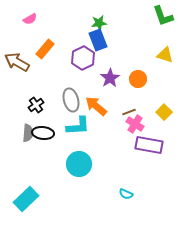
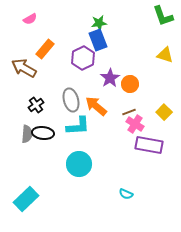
brown arrow: moved 7 px right, 6 px down
orange circle: moved 8 px left, 5 px down
gray semicircle: moved 1 px left, 1 px down
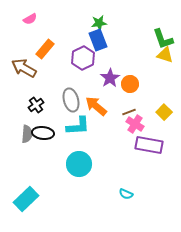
green L-shape: moved 23 px down
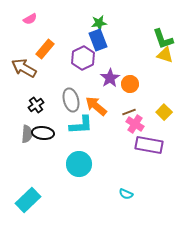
cyan L-shape: moved 3 px right, 1 px up
cyan rectangle: moved 2 px right, 1 px down
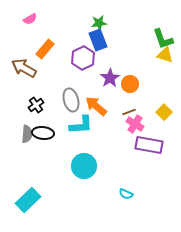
cyan circle: moved 5 px right, 2 px down
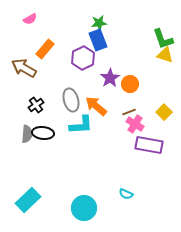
cyan circle: moved 42 px down
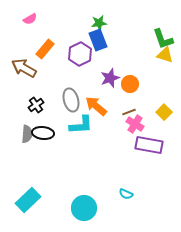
purple hexagon: moved 3 px left, 4 px up
purple star: rotated 12 degrees clockwise
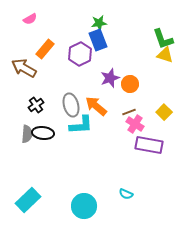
gray ellipse: moved 5 px down
cyan circle: moved 2 px up
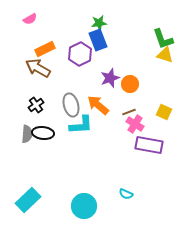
orange rectangle: rotated 24 degrees clockwise
brown arrow: moved 14 px right
orange arrow: moved 2 px right, 1 px up
yellow square: rotated 21 degrees counterclockwise
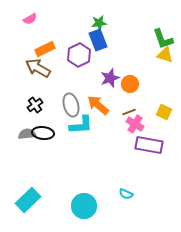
purple hexagon: moved 1 px left, 1 px down
black cross: moved 1 px left
gray semicircle: rotated 102 degrees counterclockwise
